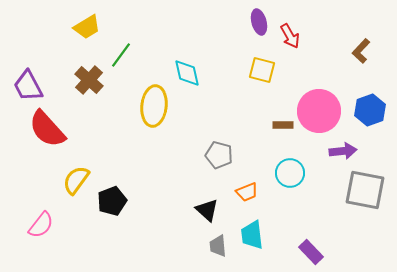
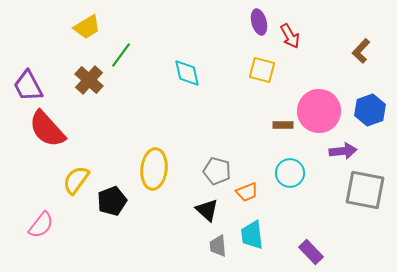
yellow ellipse: moved 63 px down
gray pentagon: moved 2 px left, 16 px down
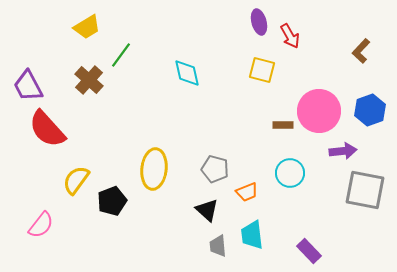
gray pentagon: moved 2 px left, 2 px up
purple rectangle: moved 2 px left, 1 px up
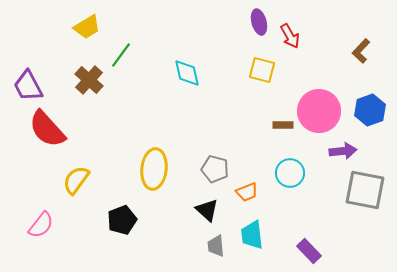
black pentagon: moved 10 px right, 19 px down
gray trapezoid: moved 2 px left
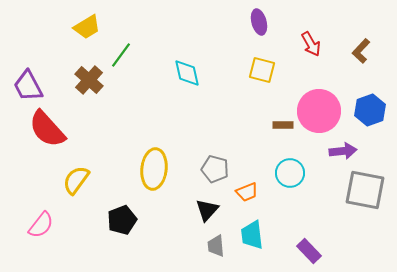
red arrow: moved 21 px right, 8 px down
black triangle: rotated 30 degrees clockwise
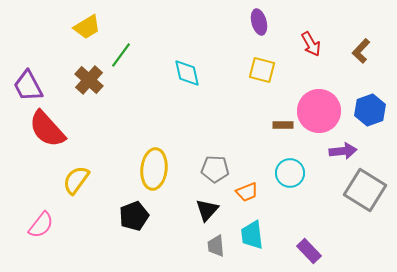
gray pentagon: rotated 12 degrees counterclockwise
gray square: rotated 21 degrees clockwise
black pentagon: moved 12 px right, 4 px up
